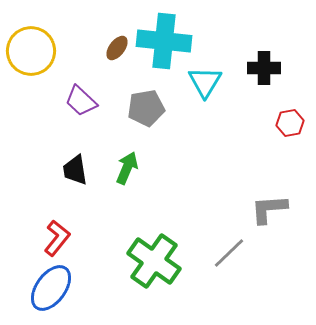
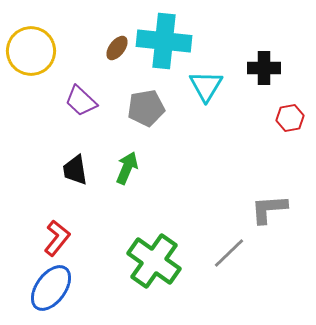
cyan triangle: moved 1 px right, 4 px down
red hexagon: moved 5 px up
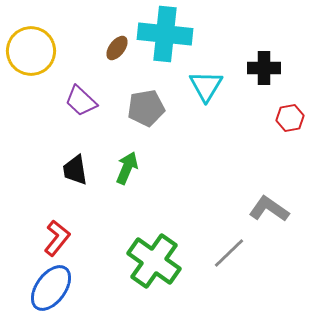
cyan cross: moved 1 px right, 7 px up
gray L-shape: rotated 39 degrees clockwise
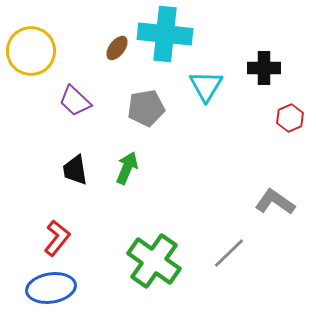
purple trapezoid: moved 6 px left
red hexagon: rotated 12 degrees counterclockwise
gray L-shape: moved 6 px right, 7 px up
blue ellipse: rotated 45 degrees clockwise
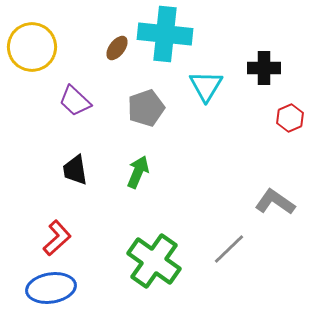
yellow circle: moved 1 px right, 4 px up
gray pentagon: rotated 9 degrees counterclockwise
green arrow: moved 11 px right, 4 px down
red L-shape: rotated 9 degrees clockwise
gray line: moved 4 px up
